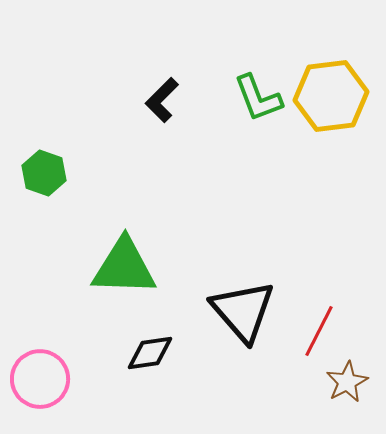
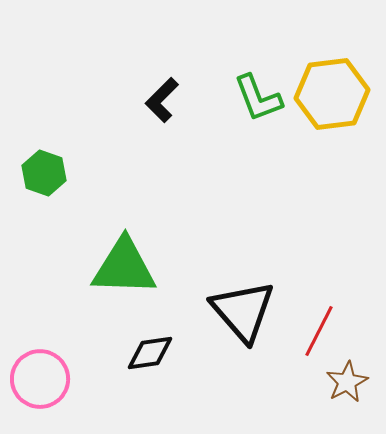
yellow hexagon: moved 1 px right, 2 px up
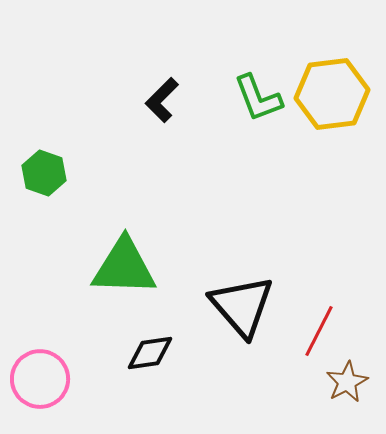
black triangle: moved 1 px left, 5 px up
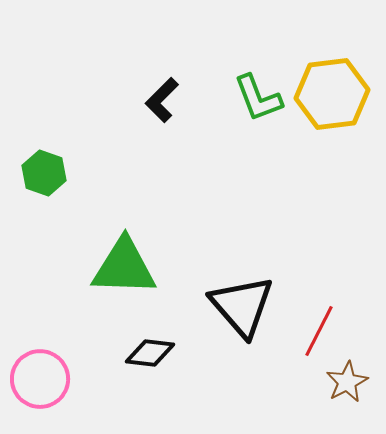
black diamond: rotated 15 degrees clockwise
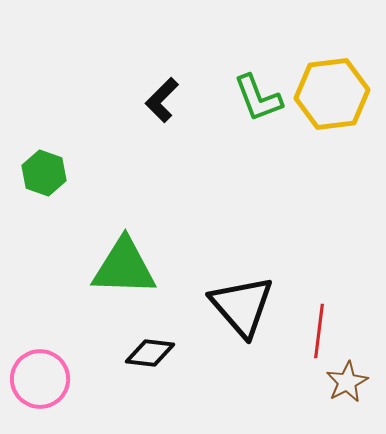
red line: rotated 20 degrees counterclockwise
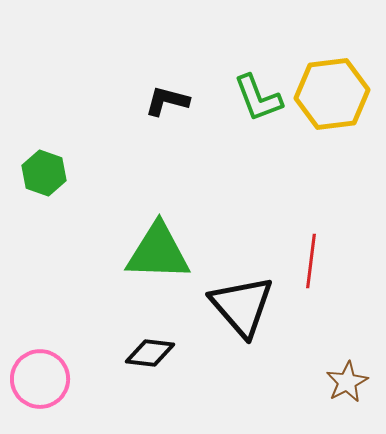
black L-shape: moved 5 px right, 1 px down; rotated 60 degrees clockwise
green triangle: moved 34 px right, 15 px up
red line: moved 8 px left, 70 px up
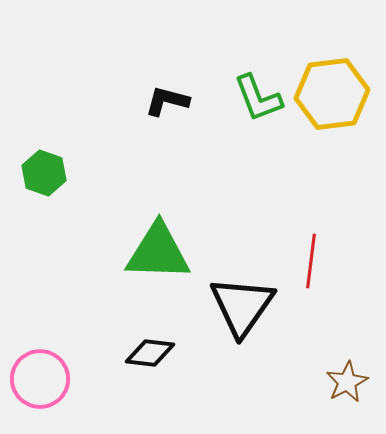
black triangle: rotated 16 degrees clockwise
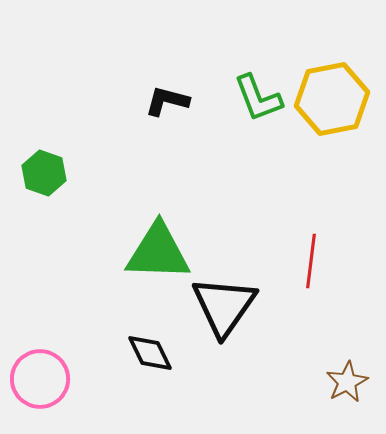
yellow hexagon: moved 5 px down; rotated 4 degrees counterclockwise
black triangle: moved 18 px left
black diamond: rotated 57 degrees clockwise
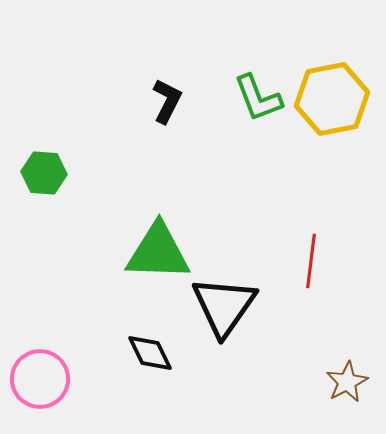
black L-shape: rotated 102 degrees clockwise
green hexagon: rotated 15 degrees counterclockwise
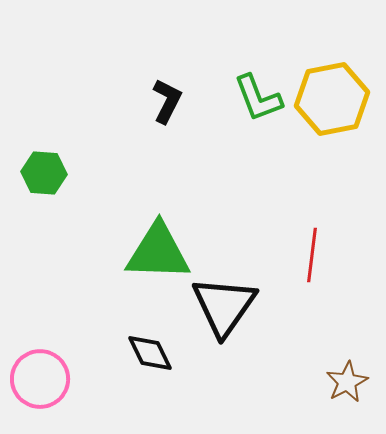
red line: moved 1 px right, 6 px up
